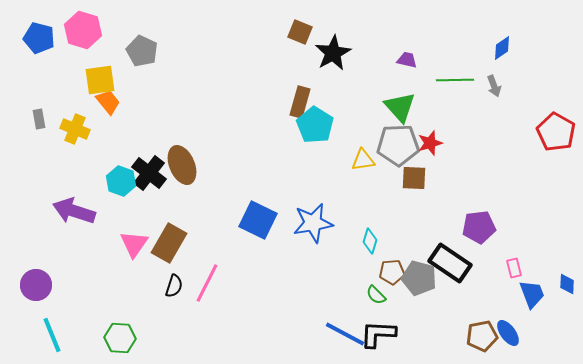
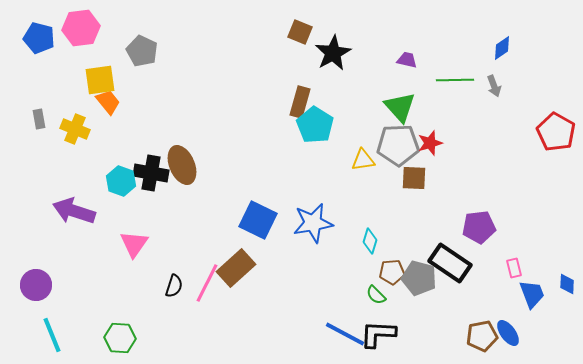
pink hexagon at (83, 30): moved 2 px left, 2 px up; rotated 24 degrees counterclockwise
black cross at (149, 173): moved 2 px right; rotated 28 degrees counterclockwise
brown rectangle at (169, 243): moved 67 px right, 25 px down; rotated 18 degrees clockwise
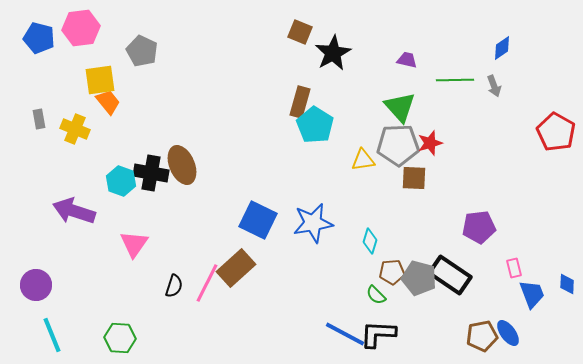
black rectangle at (450, 263): moved 12 px down
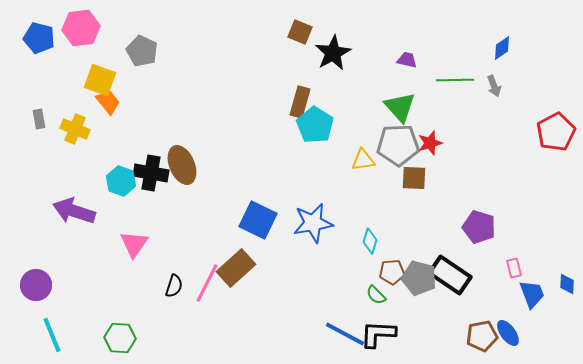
yellow square at (100, 80): rotated 28 degrees clockwise
red pentagon at (556, 132): rotated 15 degrees clockwise
purple pentagon at (479, 227): rotated 24 degrees clockwise
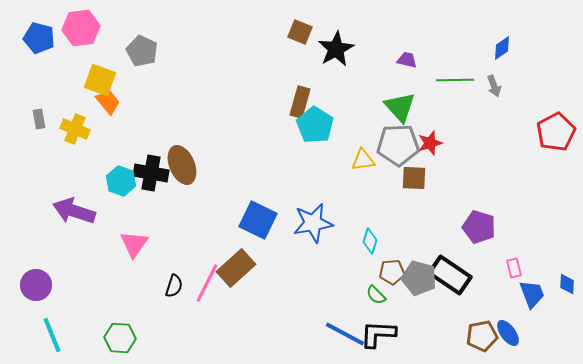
black star at (333, 53): moved 3 px right, 4 px up
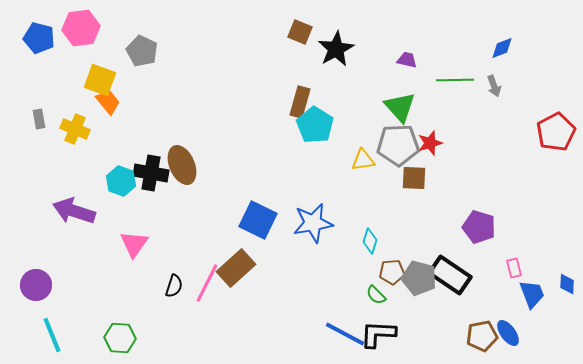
blue diamond at (502, 48): rotated 15 degrees clockwise
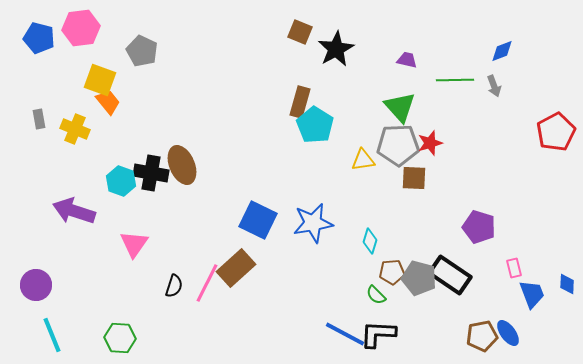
blue diamond at (502, 48): moved 3 px down
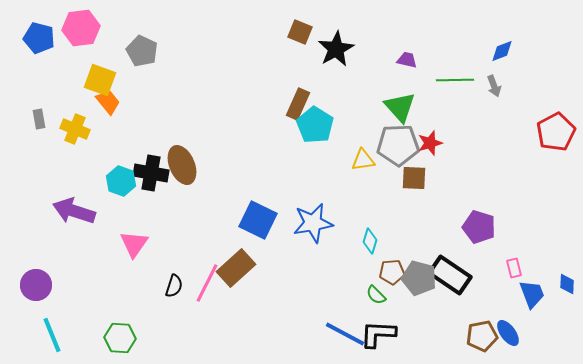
brown rectangle at (300, 102): moved 2 px left, 2 px down; rotated 8 degrees clockwise
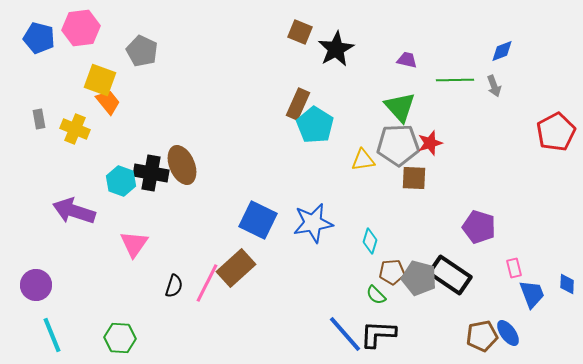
blue line at (345, 334): rotated 21 degrees clockwise
